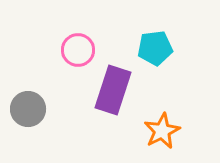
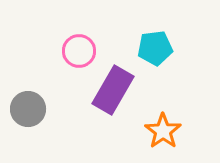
pink circle: moved 1 px right, 1 px down
purple rectangle: rotated 12 degrees clockwise
orange star: moved 1 px right; rotated 9 degrees counterclockwise
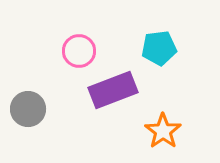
cyan pentagon: moved 4 px right
purple rectangle: rotated 39 degrees clockwise
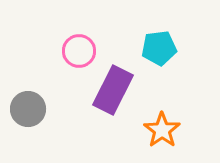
purple rectangle: rotated 42 degrees counterclockwise
orange star: moved 1 px left, 1 px up
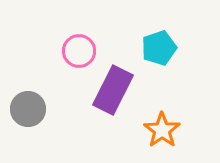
cyan pentagon: rotated 12 degrees counterclockwise
